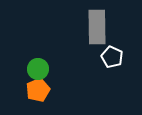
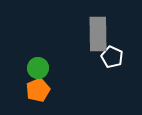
gray rectangle: moved 1 px right, 7 px down
green circle: moved 1 px up
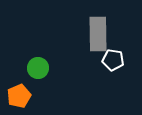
white pentagon: moved 1 px right, 3 px down; rotated 15 degrees counterclockwise
orange pentagon: moved 19 px left, 6 px down
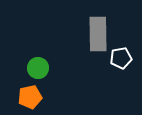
white pentagon: moved 8 px right, 2 px up; rotated 20 degrees counterclockwise
orange pentagon: moved 11 px right, 1 px down; rotated 10 degrees clockwise
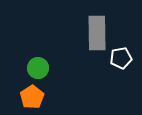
gray rectangle: moved 1 px left, 1 px up
orange pentagon: moved 2 px right; rotated 20 degrees counterclockwise
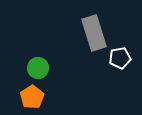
gray rectangle: moved 3 px left; rotated 16 degrees counterclockwise
white pentagon: moved 1 px left
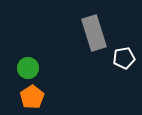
white pentagon: moved 4 px right
green circle: moved 10 px left
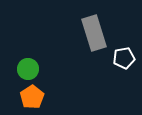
green circle: moved 1 px down
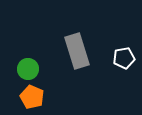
gray rectangle: moved 17 px left, 18 px down
orange pentagon: rotated 15 degrees counterclockwise
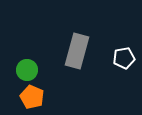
gray rectangle: rotated 32 degrees clockwise
green circle: moved 1 px left, 1 px down
